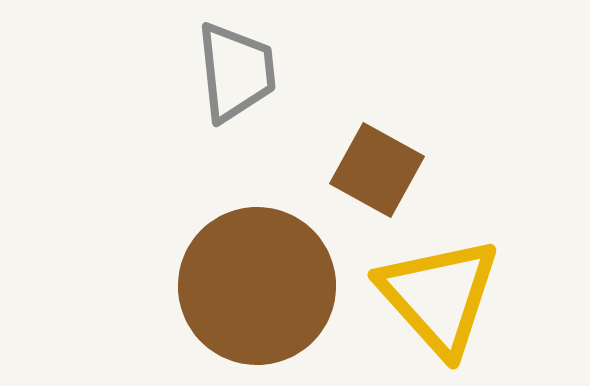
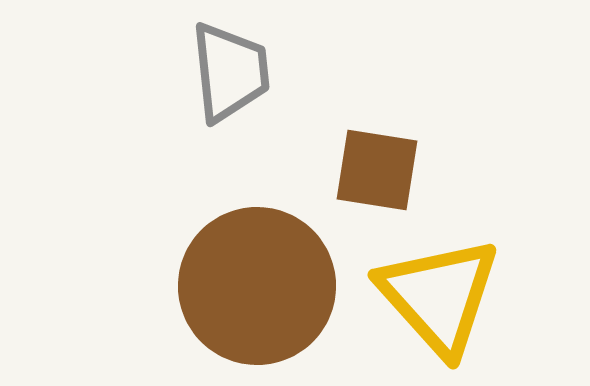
gray trapezoid: moved 6 px left
brown square: rotated 20 degrees counterclockwise
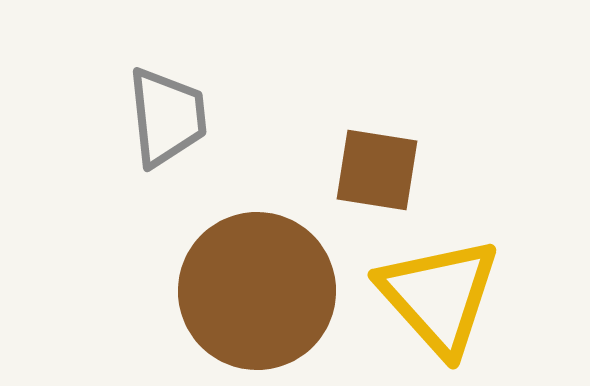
gray trapezoid: moved 63 px left, 45 px down
brown circle: moved 5 px down
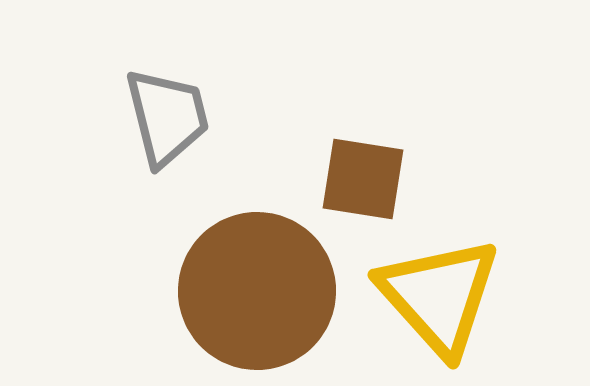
gray trapezoid: rotated 8 degrees counterclockwise
brown square: moved 14 px left, 9 px down
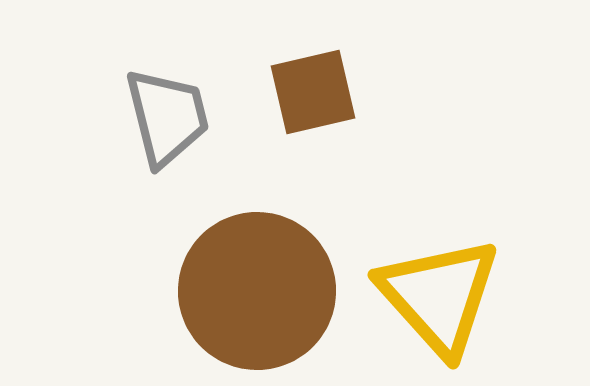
brown square: moved 50 px left, 87 px up; rotated 22 degrees counterclockwise
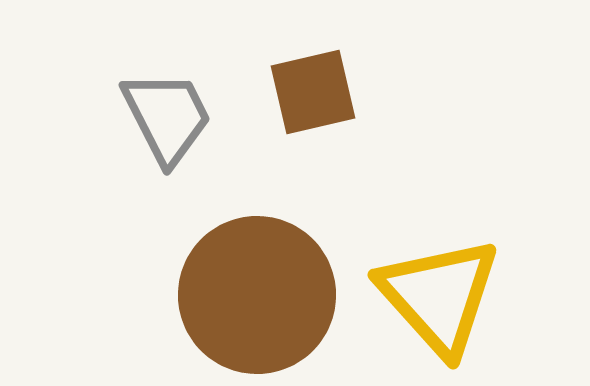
gray trapezoid: rotated 13 degrees counterclockwise
brown circle: moved 4 px down
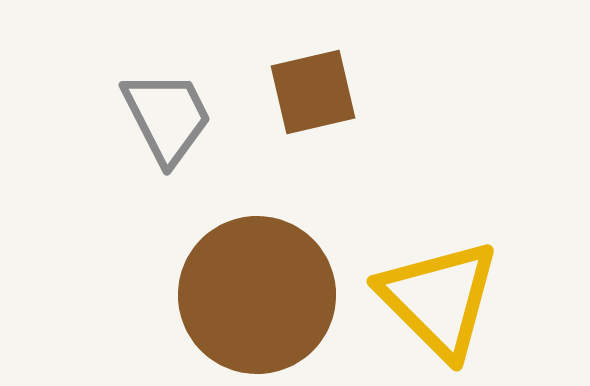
yellow triangle: moved 3 px down; rotated 3 degrees counterclockwise
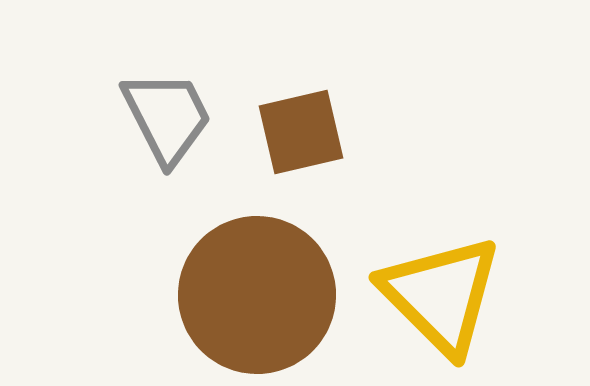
brown square: moved 12 px left, 40 px down
yellow triangle: moved 2 px right, 4 px up
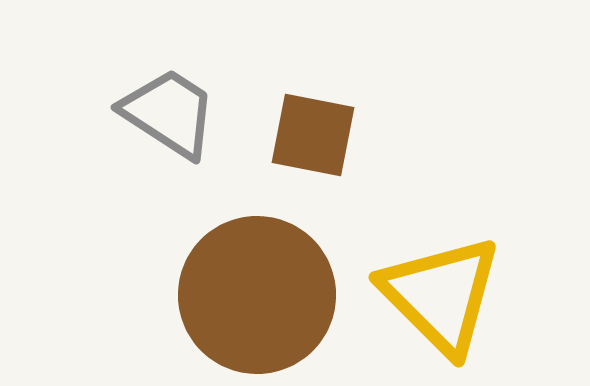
gray trapezoid: moved 2 px right, 4 px up; rotated 30 degrees counterclockwise
brown square: moved 12 px right, 3 px down; rotated 24 degrees clockwise
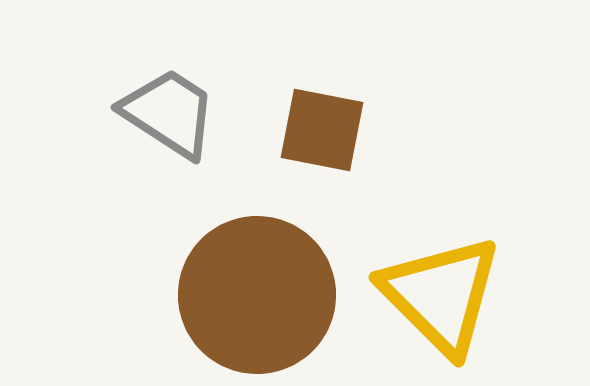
brown square: moved 9 px right, 5 px up
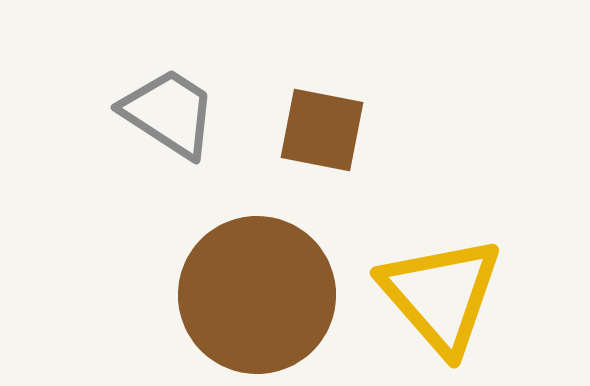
yellow triangle: rotated 4 degrees clockwise
